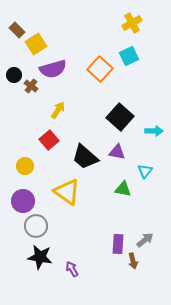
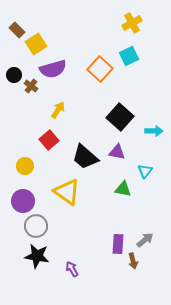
black star: moved 3 px left, 1 px up
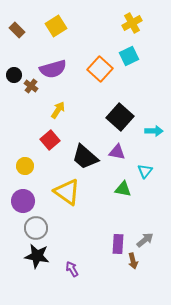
yellow square: moved 20 px right, 18 px up
red square: moved 1 px right
gray circle: moved 2 px down
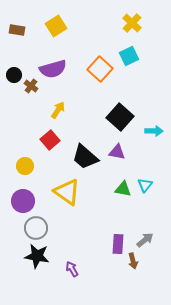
yellow cross: rotated 18 degrees counterclockwise
brown rectangle: rotated 35 degrees counterclockwise
cyan triangle: moved 14 px down
